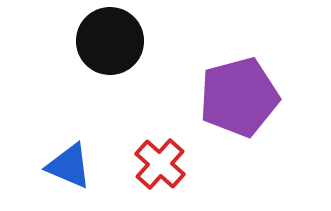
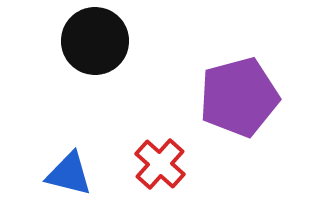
black circle: moved 15 px left
blue triangle: moved 8 px down; rotated 9 degrees counterclockwise
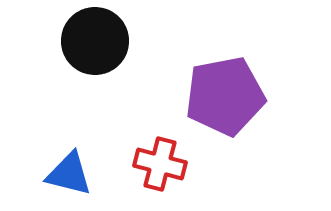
purple pentagon: moved 14 px left, 1 px up; rotated 4 degrees clockwise
red cross: rotated 27 degrees counterclockwise
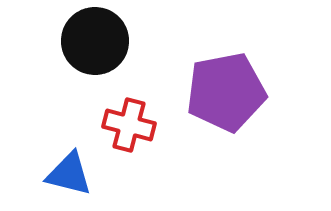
purple pentagon: moved 1 px right, 4 px up
red cross: moved 31 px left, 39 px up
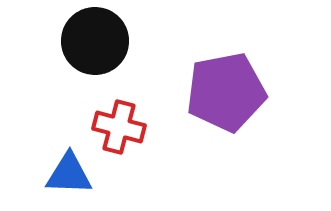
red cross: moved 10 px left, 2 px down
blue triangle: rotated 12 degrees counterclockwise
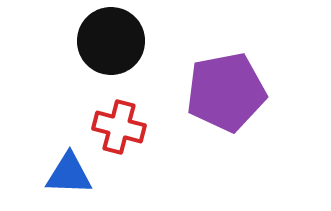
black circle: moved 16 px right
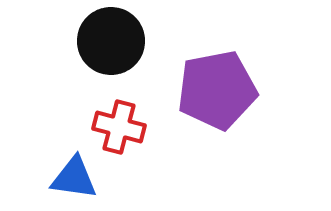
purple pentagon: moved 9 px left, 2 px up
blue triangle: moved 5 px right, 4 px down; rotated 6 degrees clockwise
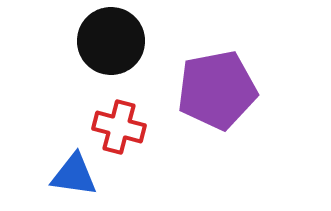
blue triangle: moved 3 px up
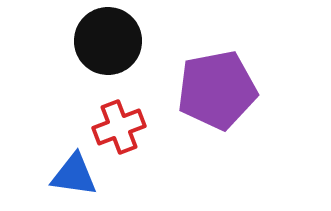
black circle: moved 3 px left
red cross: rotated 36 degrees counterclockwise
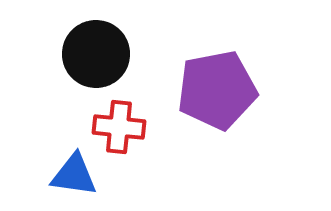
black circle: moved 12 px left, 13 px down
red cross: rotated 27 degrees clockwise
